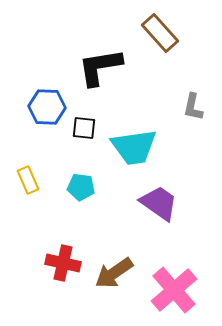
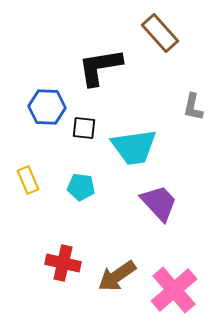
purple trapezoid: rotated 12 degrees clockwise
brown arrow: moved 3 px right, 3 px down
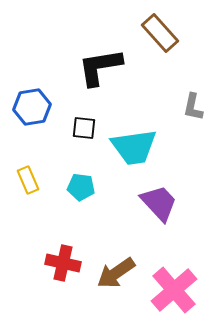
blue hexagon: moved 15 px left; rotated 12 degrees counterclockwise
brown arrow: moved 1 px left, 3 px up
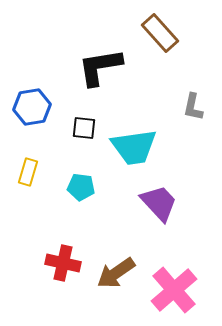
yellow rectangle: moved 8 px up; rotated 40 degrees clockwise
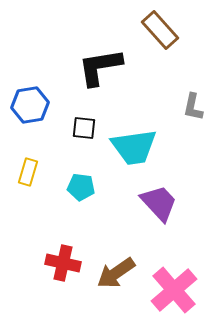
brown rectangle: moved 3 px up
blue hexagon: moved 2 px left, 2 px up
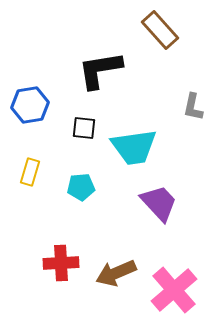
black L-shape: moved 3 px down
yellow rectangle: moved 2 px right
cyan pentagon: rotated 12 degrees counterclockwise
red cross: moved 2 px left; rotated 16 degrees counterclockwise
brown arrow: rotated 12 degrees clockwise
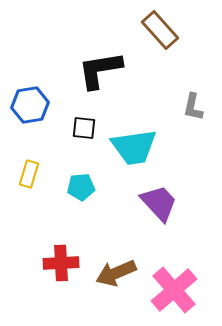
yellow rectangle: moved 1 px left, 2 px down
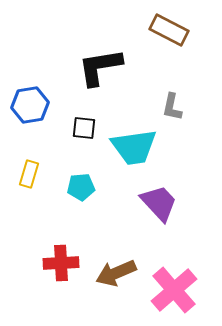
brown rectangle: moved 9 px right; rotated 21 degrees counterclockwise
black L-shape: moved 3 px up
gray L-shape: moved 21 px left
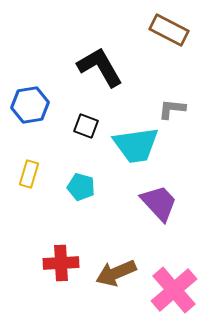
black L-shape: rotated 69 degrees clockwise
gray L-shape: moved 2 px down; rotated 84 degrees clockwise
black square: moved 2 px right, 2 px up; rotated 15 degrees clockwise
cyan trapezoid: moved 2 px right, 2 px up
cyan pentagon: rotated 20 degrees clockwise
